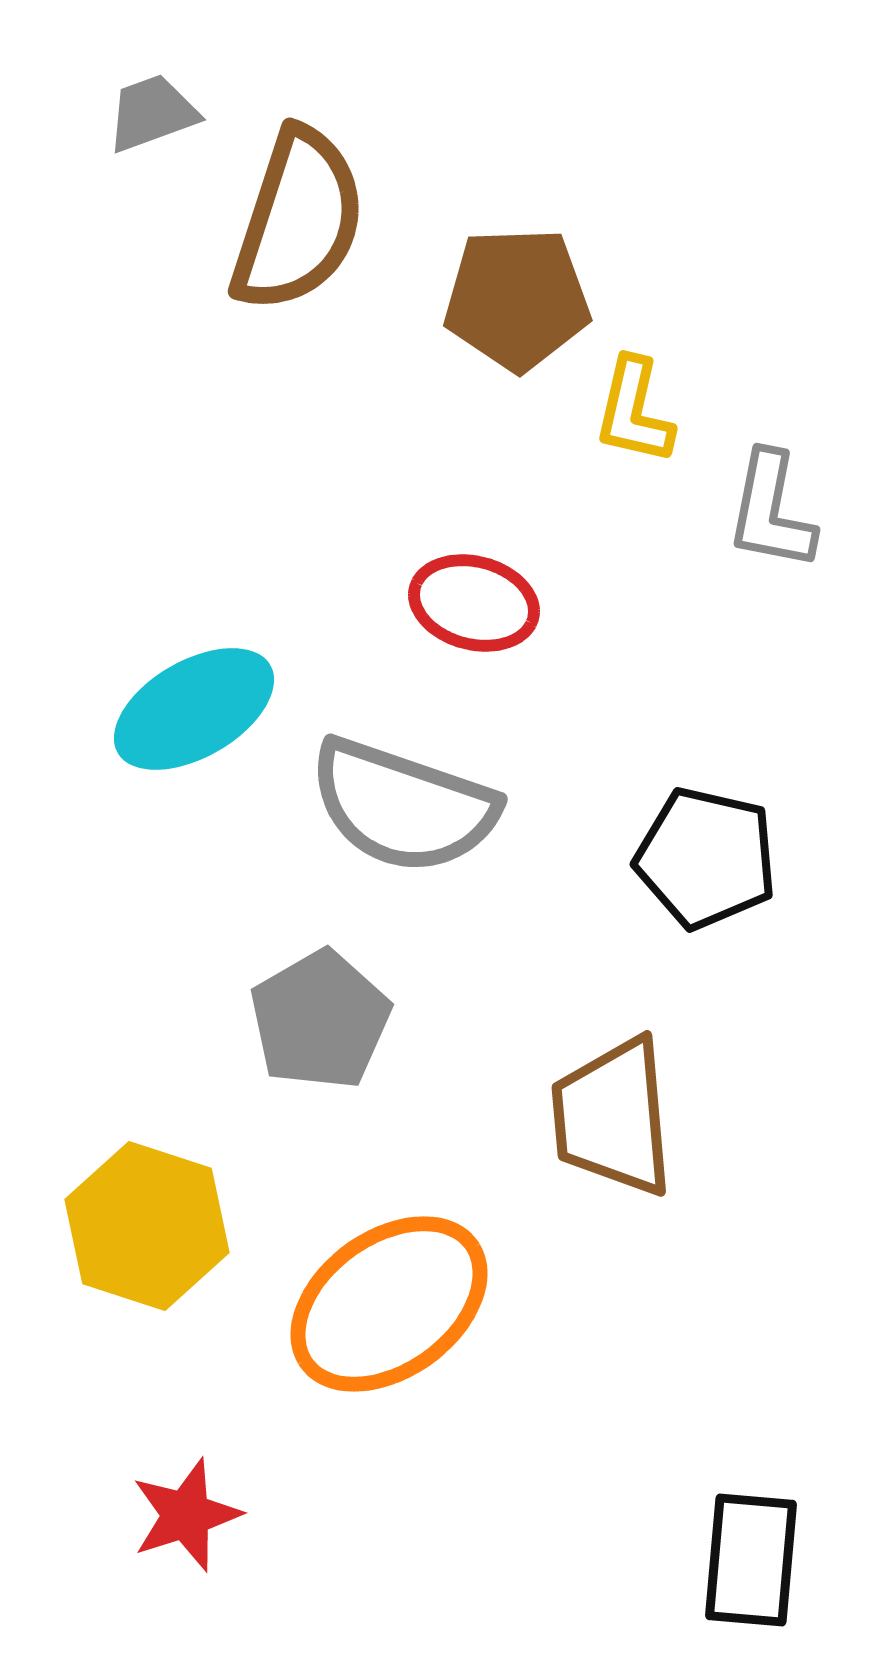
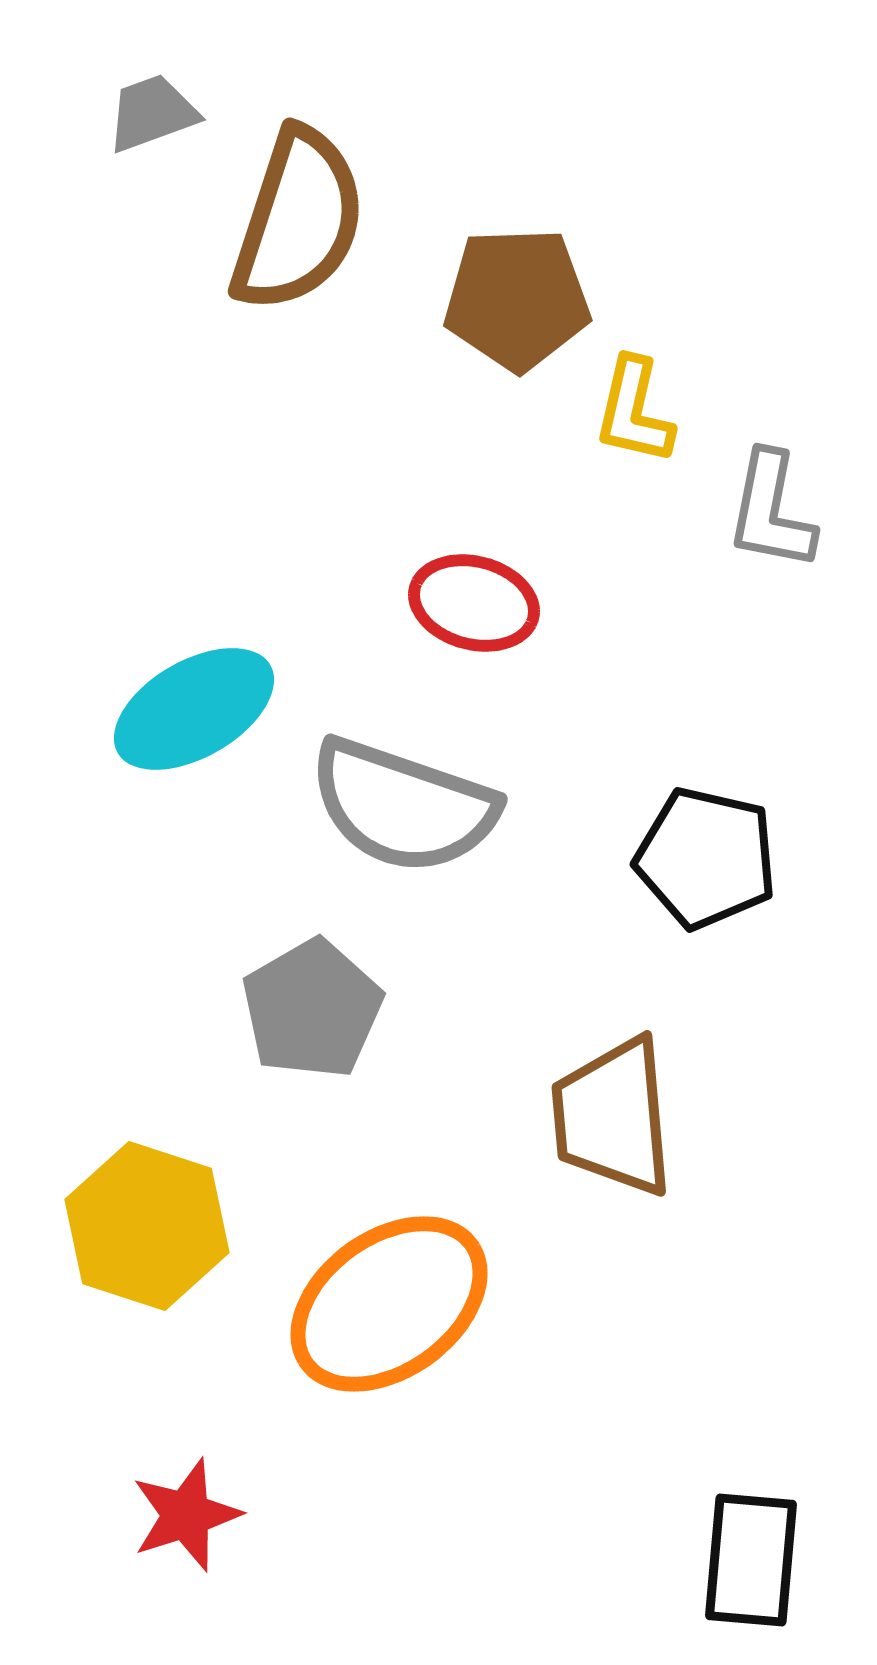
gray pentagon: moved 8 px left, 11 px up
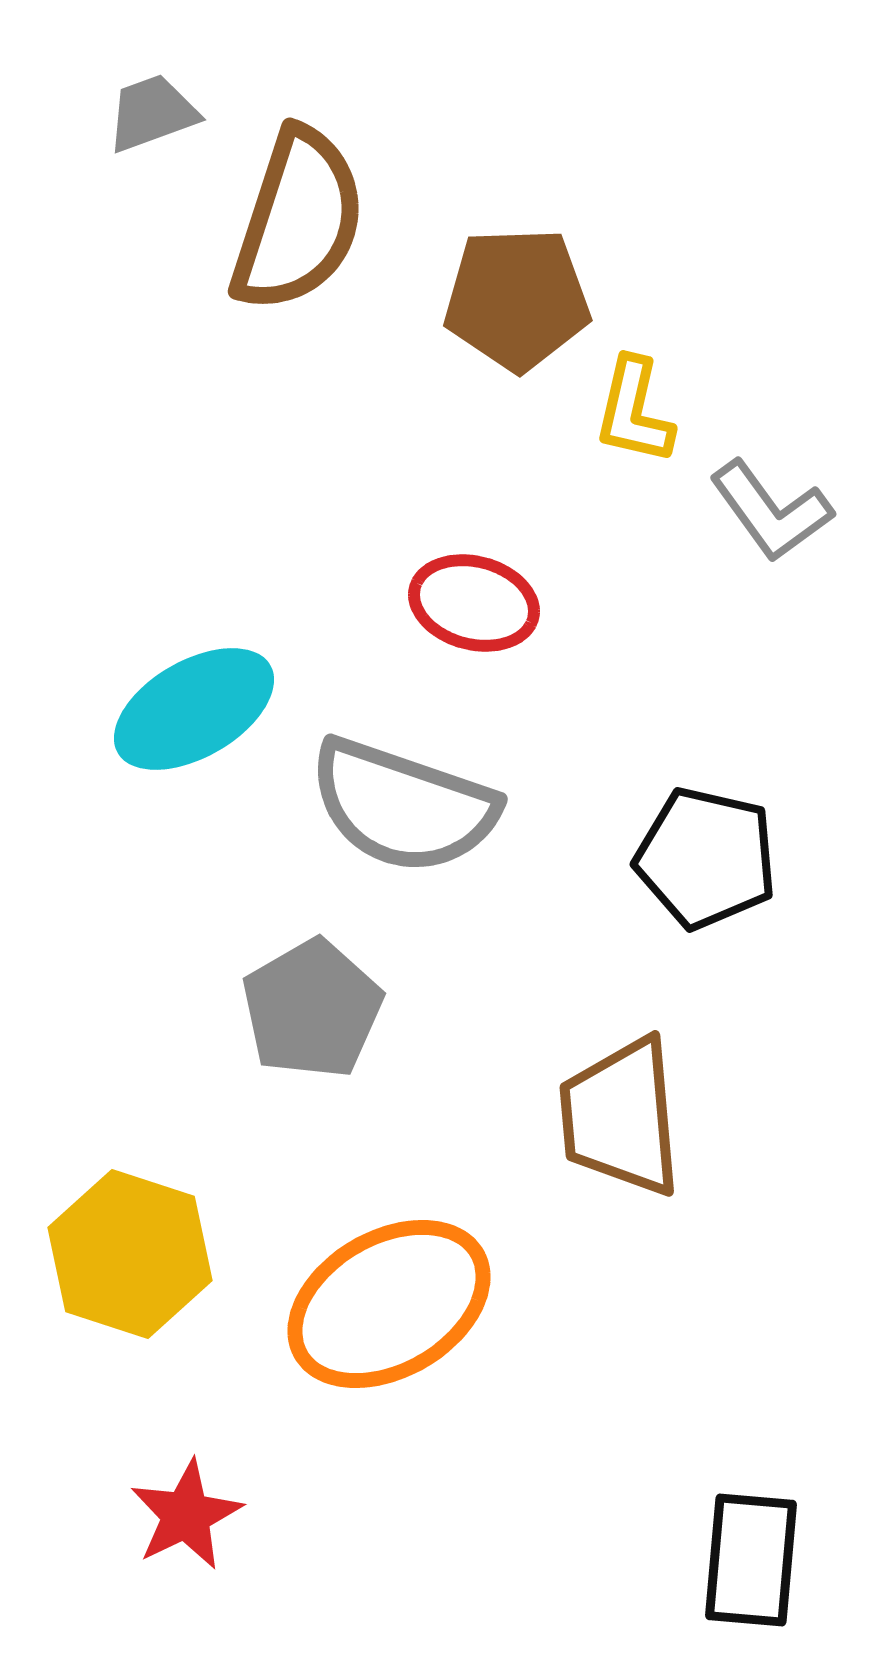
gray L-shape: rotated 47 degrees counterclockwise
brown trapezoid: moved 8 px right
yellow hexagon: moved 17 px left, 28 px down
orange ellipse: rotated 6 degrees clockwise
red star: rotated 8 degrees counterclockwise
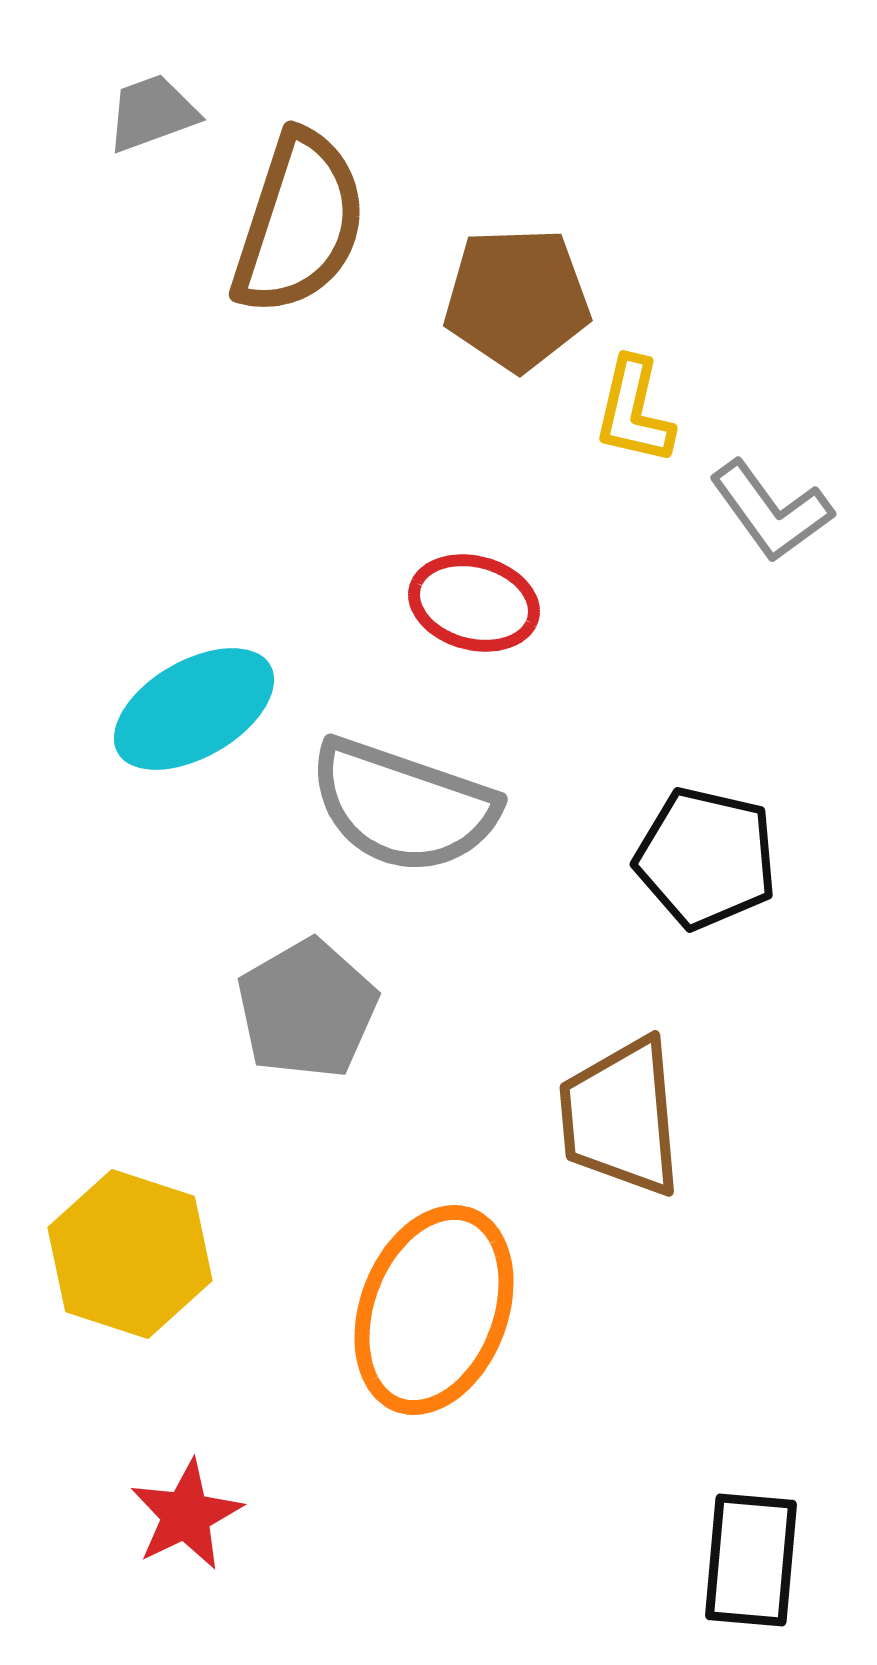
brown semicircle: moved 1 px right, 3 px down
gray pentagon: moved 5 px left
orange ellipse: moved 45 px right, 6 px down; rotated 39 degrees counterclockwise
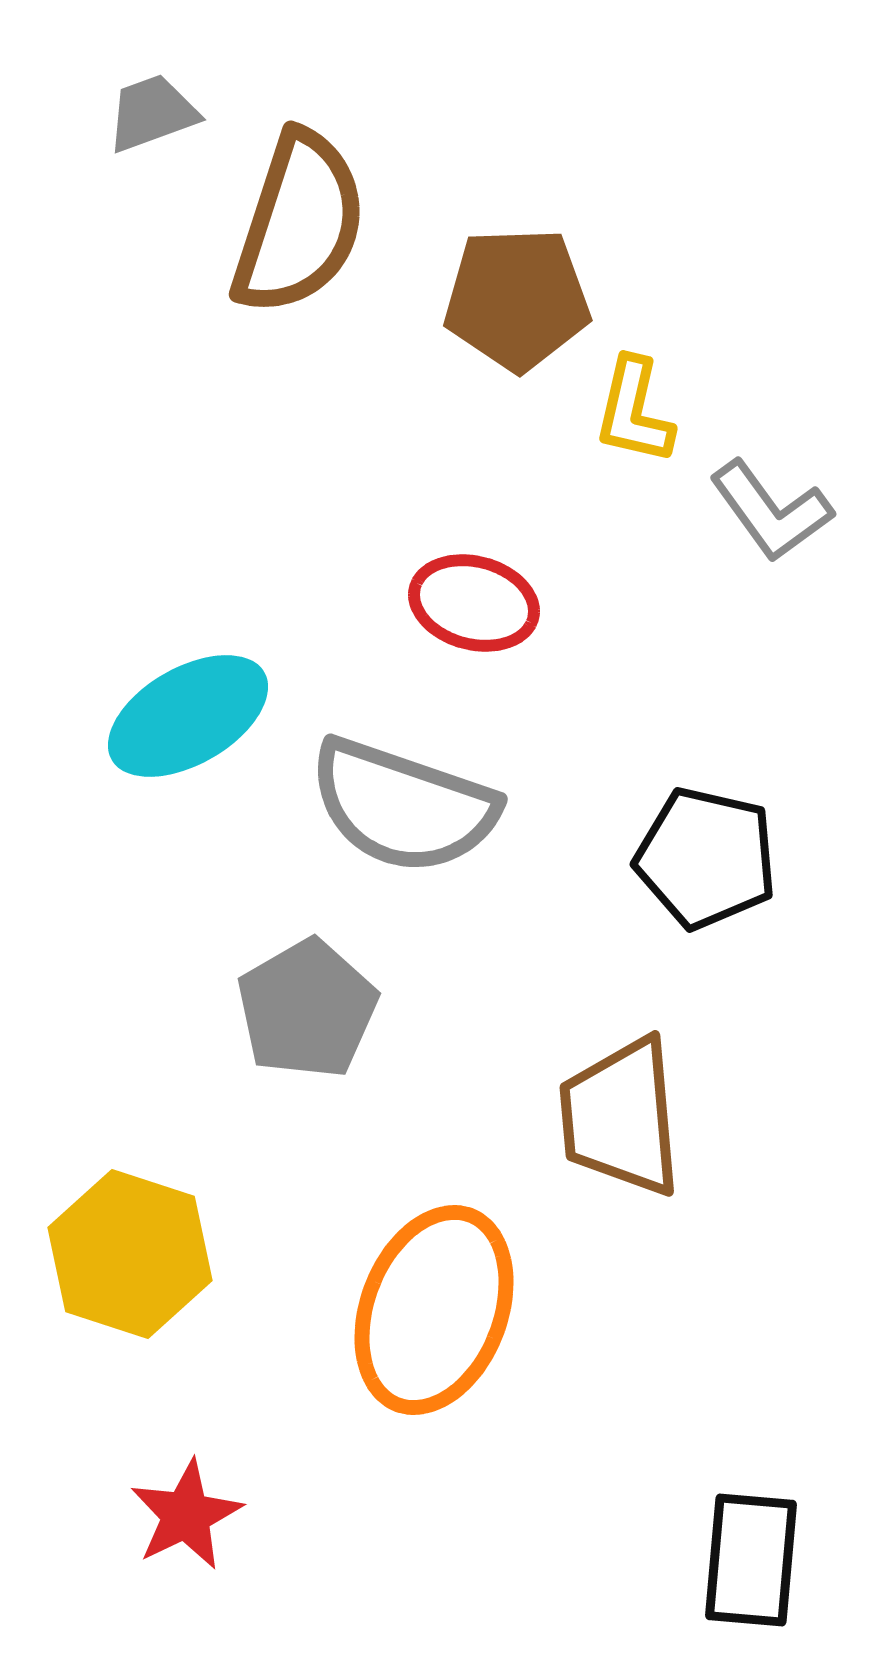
cyan ellipse: moved 6 px left, 7 px down
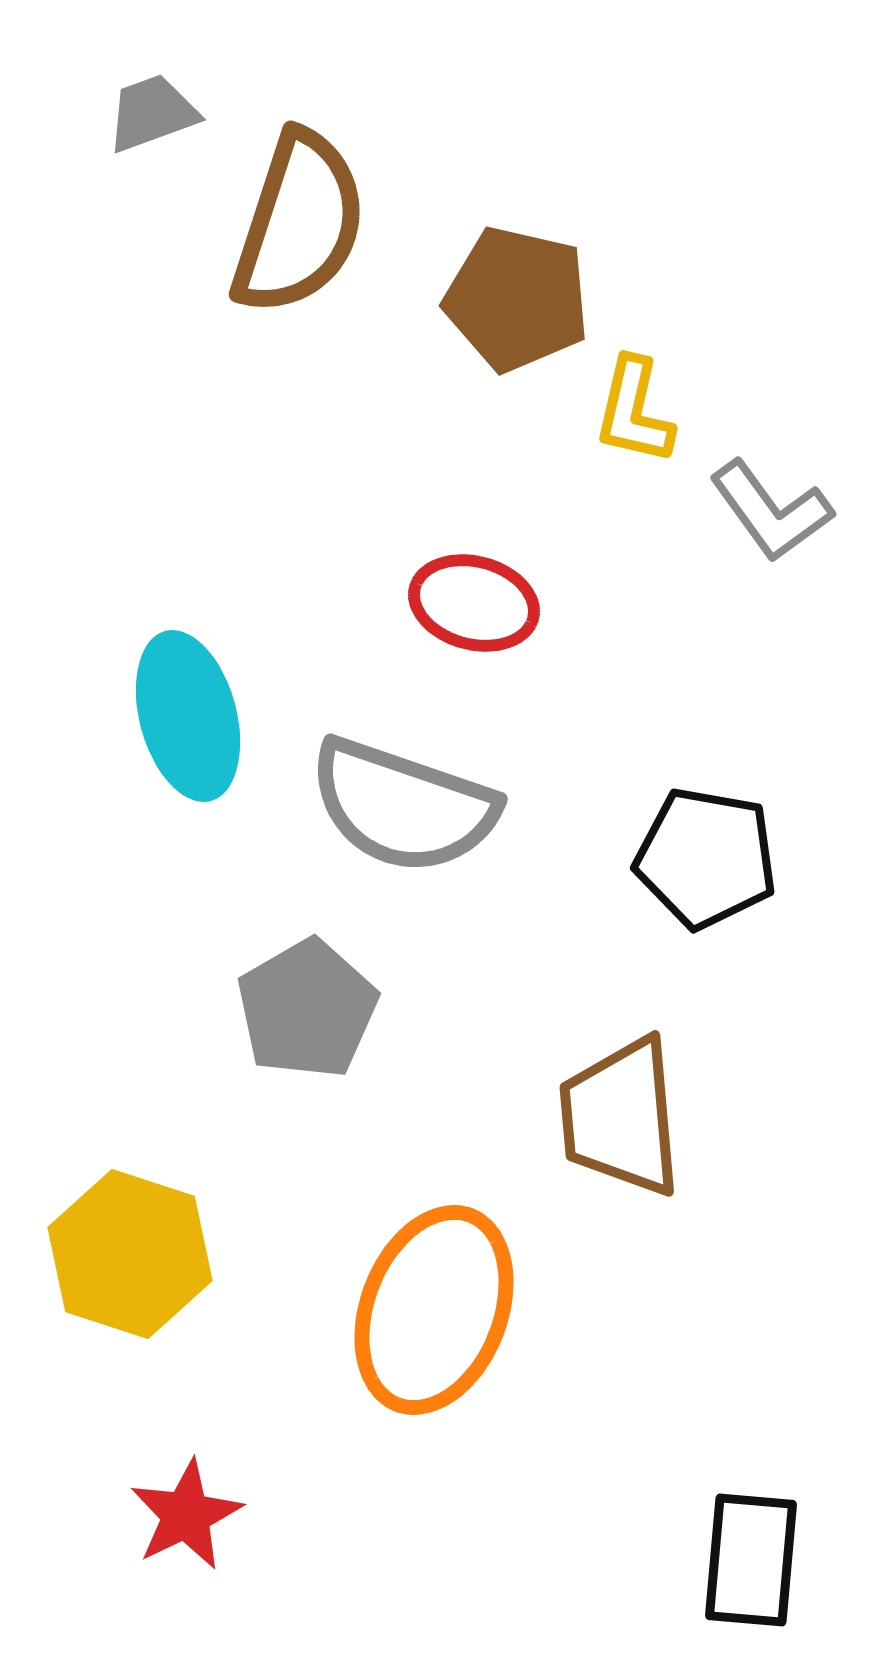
brown pentagon: rotated 15 degrees clockwise
cyan ellipse: rotated 75 degrees counterclockwise
black pentagon: rotated 3 degrees counterclockwise
